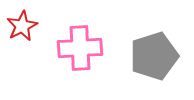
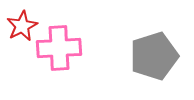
pink cross: moved 21 px left
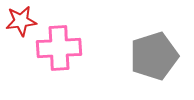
red star: moved 1 px left, 5 px up; rotated 20 degrees clockwise
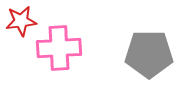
gray pentagon: moved 5 px left, 2 px up; rotated 18 degrees clockwise
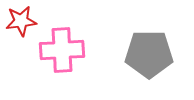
pink cross: moved 3 px right, 2 px down
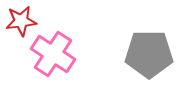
pink cross: moved 9 px left, 4 px down; rotated 36 degrees clockwise
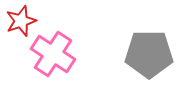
red star: rotated 12 degrees counterclockwise
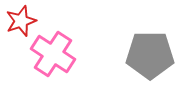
gray pentagon: moved 1 px right, 1 px down
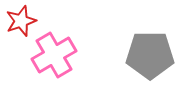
pink cross: moved 1 px right, 1 px down; rotated 27 degrees clockwise
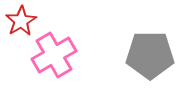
red star: rotated 12 degrees counterclockwise
